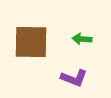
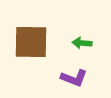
green arrow: moved 4 px down
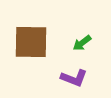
green arrow: rotated 42 degrees counterclockwise
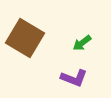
brown square: moved 6 px left, 4 px up; rotated 30 degrees clockwise
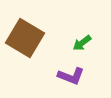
purple L-shape: moved 3 px left, 2 px up
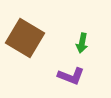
green arrow: rotated 42 degrees counterclockwise
